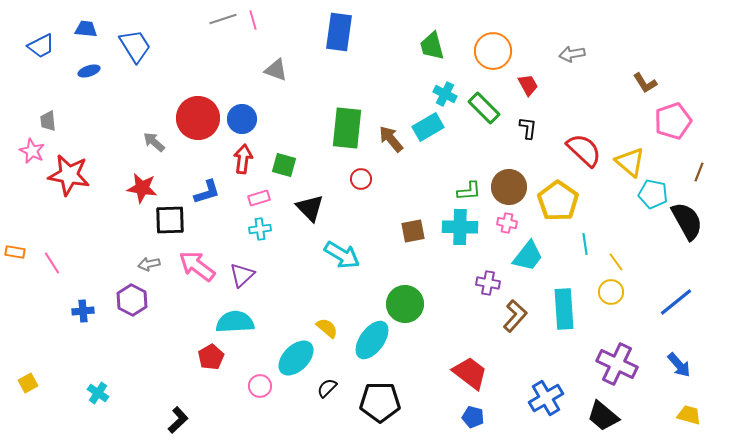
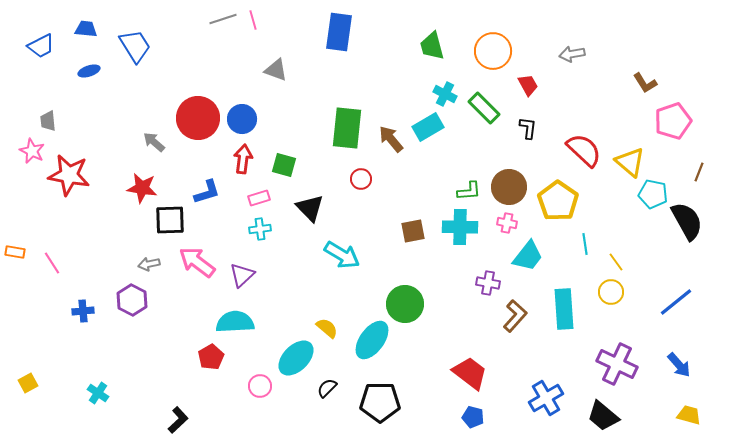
pink arrow at (197, 266): moved 4 px up
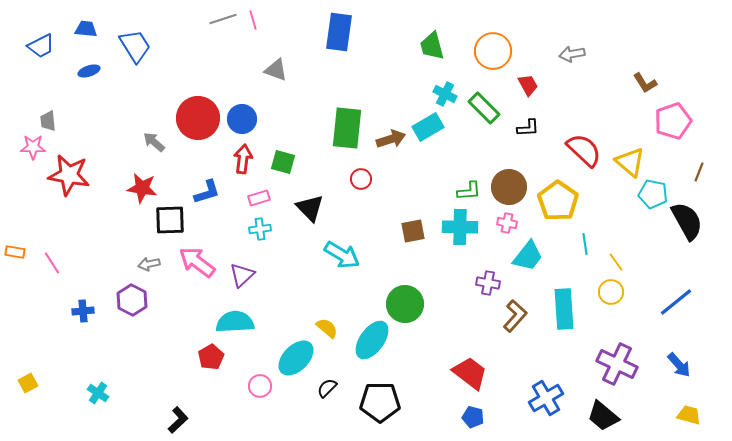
black L-shape at (528, 128): rotated 80 degrees clockwise
brown arrow at (391, 139): rotated 112 degrees clockwise
pink star at (32, 151): moved 1 px right, 4 px up; rotated 25 degrees counterclockwise
green square at (284, 165): moved 1 px left, 3 px up
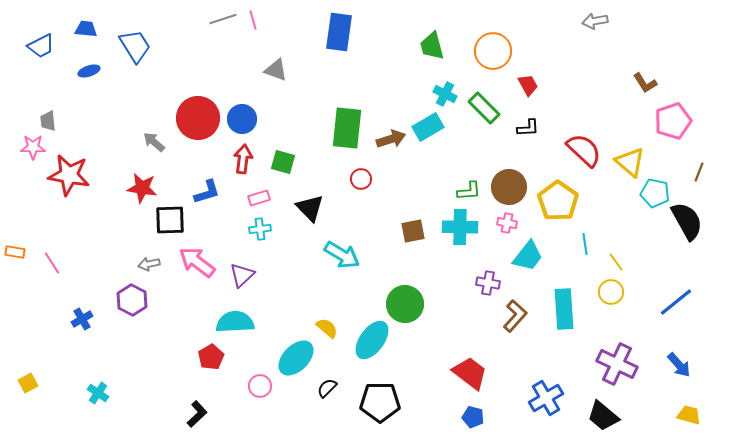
gray arrow at (572, 54): moved 23 px right, 33 px up
cyan pentagon at (653, 194): moved 2 px right, 1 px up
blue cross at (83, 311): moved 1 px left, 8 px down; rotated 25 degrees counterclockwise
black L-shape at (178, 420): moved 19 px right, 6 px up
